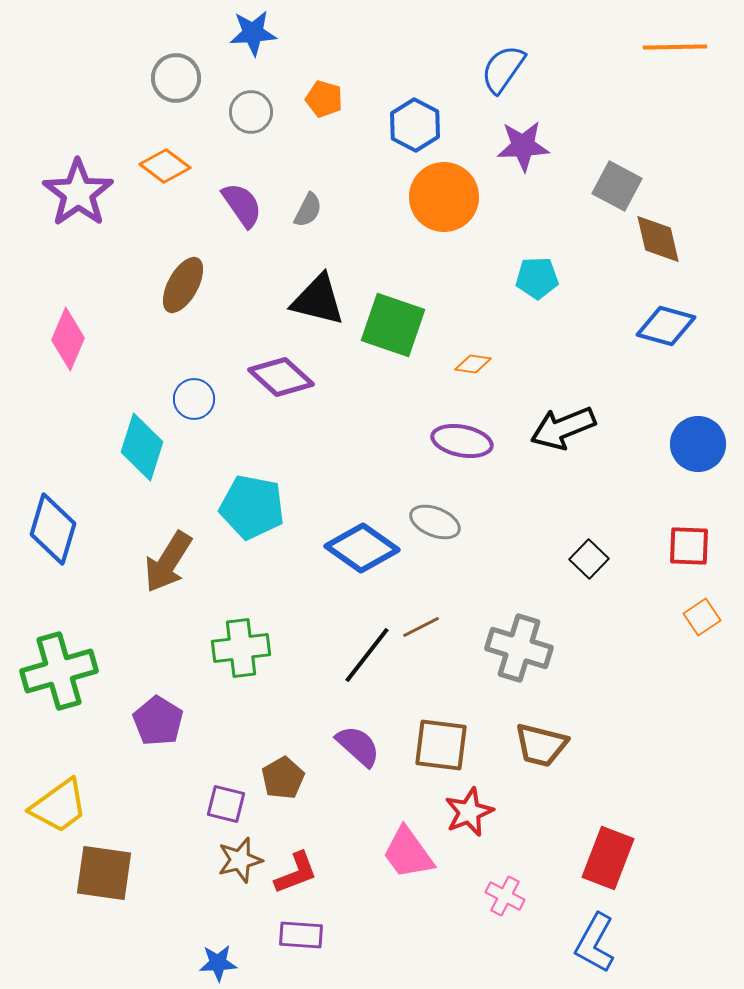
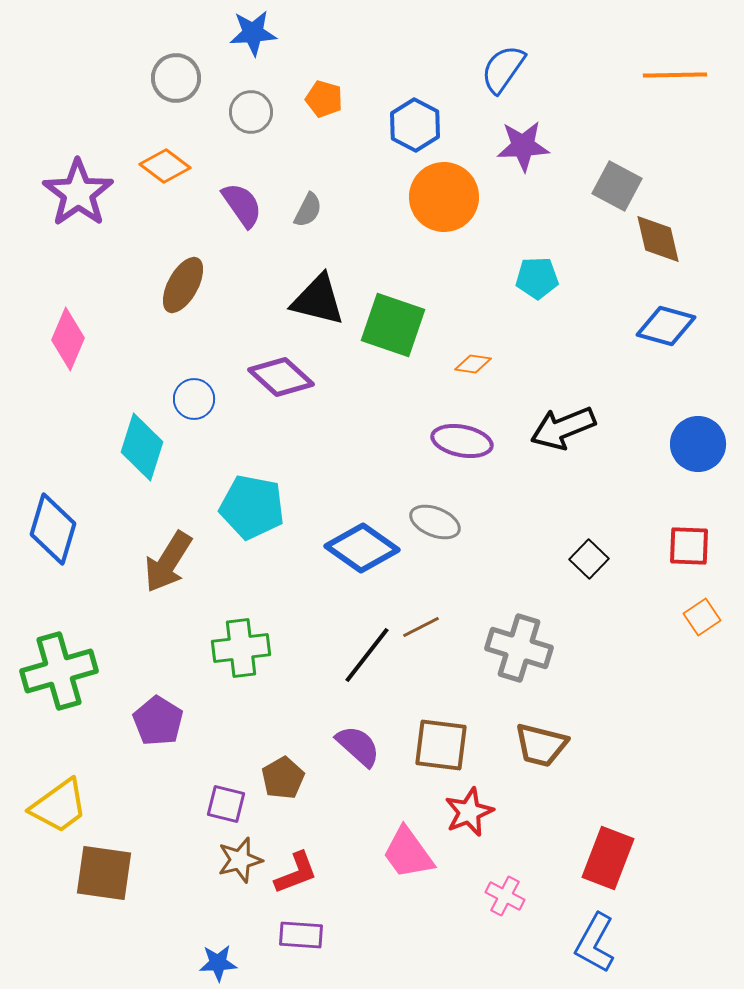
orange line at (675, 47): moved 28 px down
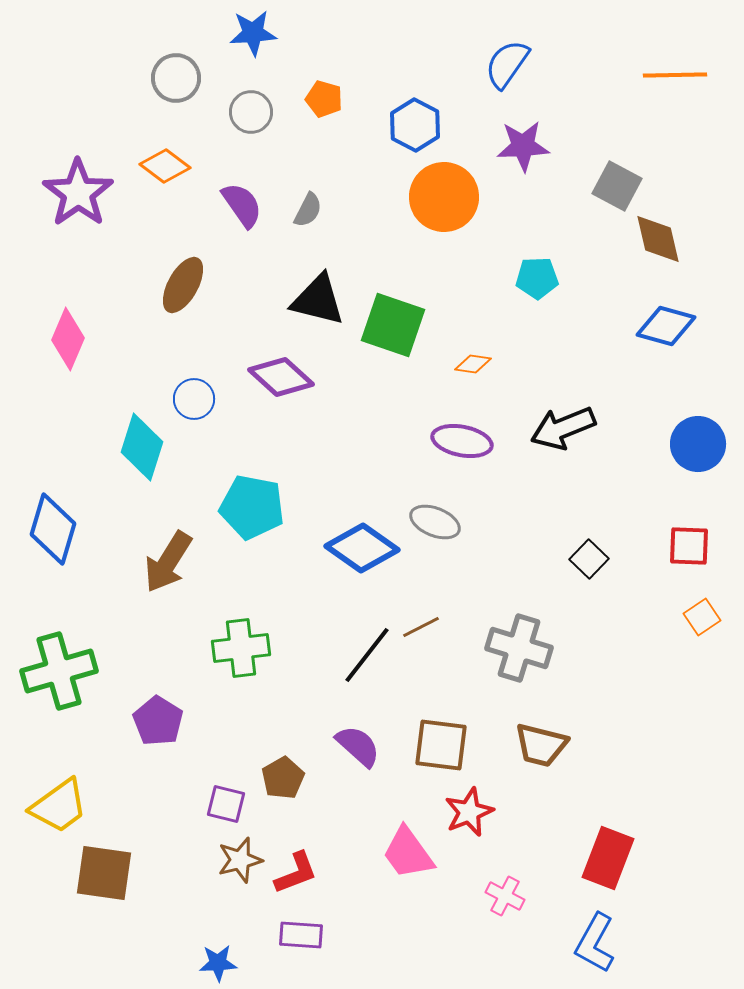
blue semicircle at (503, 69): moved 4 px right, 5 px up
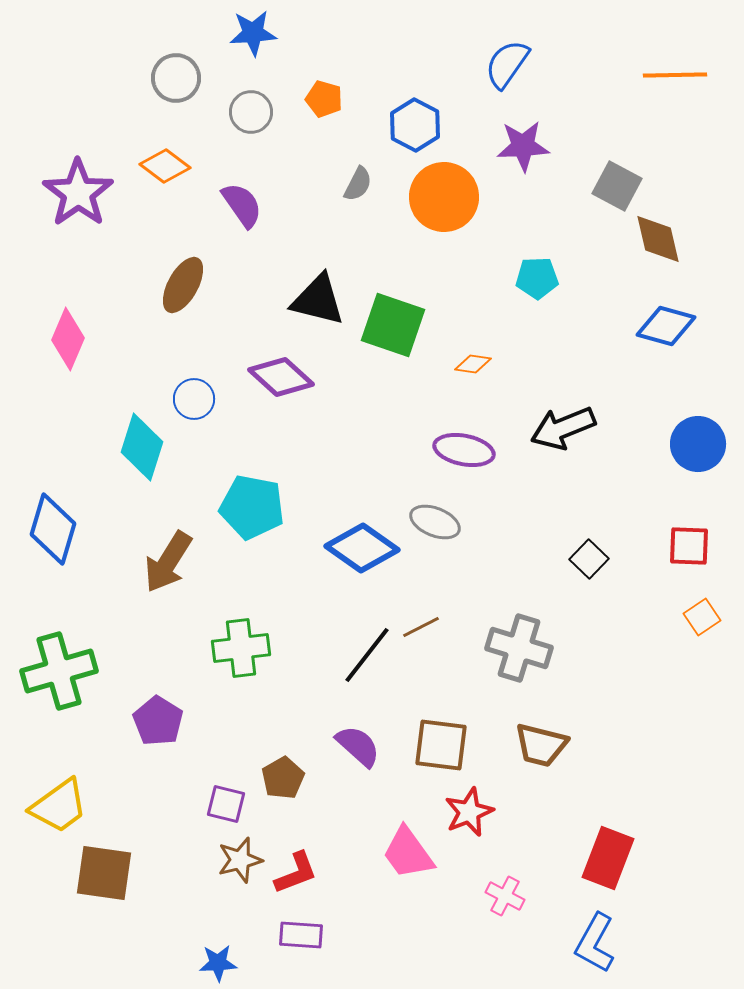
gray semicircle at (308, 210): moved 50 px right, 26 px up
purple ellipse at (462, 441): moved 2 px right, 9 px down
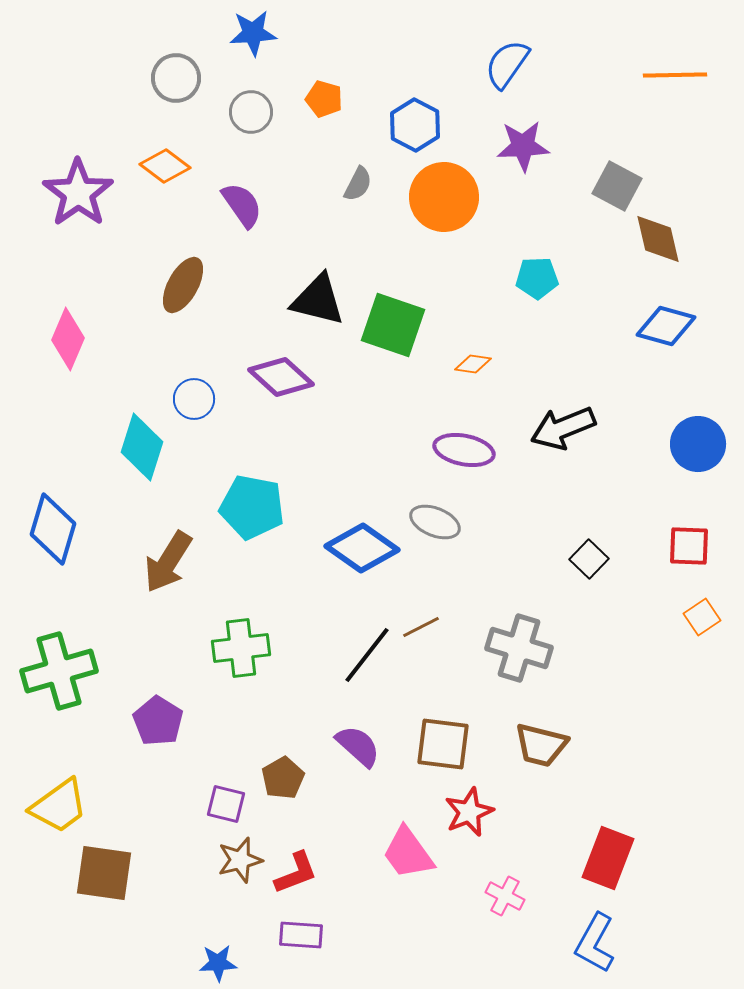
brown square at (441, 745): moved 2 px right, 1 px up
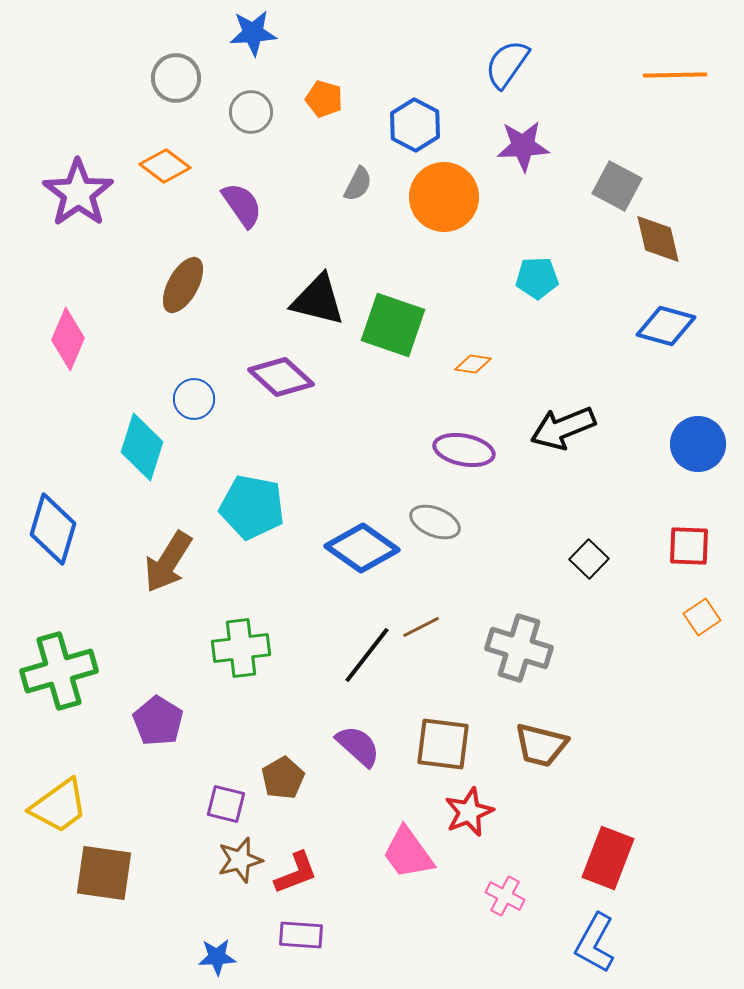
blue star at (218, 963): moved 1 px left, 6 px up
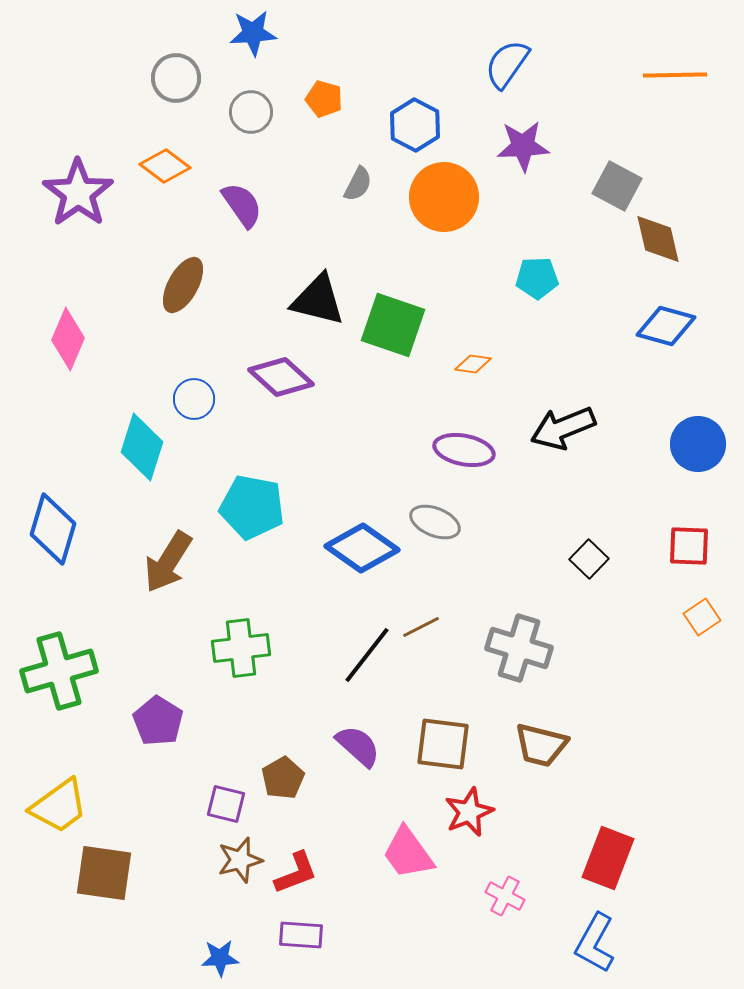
blue star at (217, 957): moved 3 px right, 1 px down
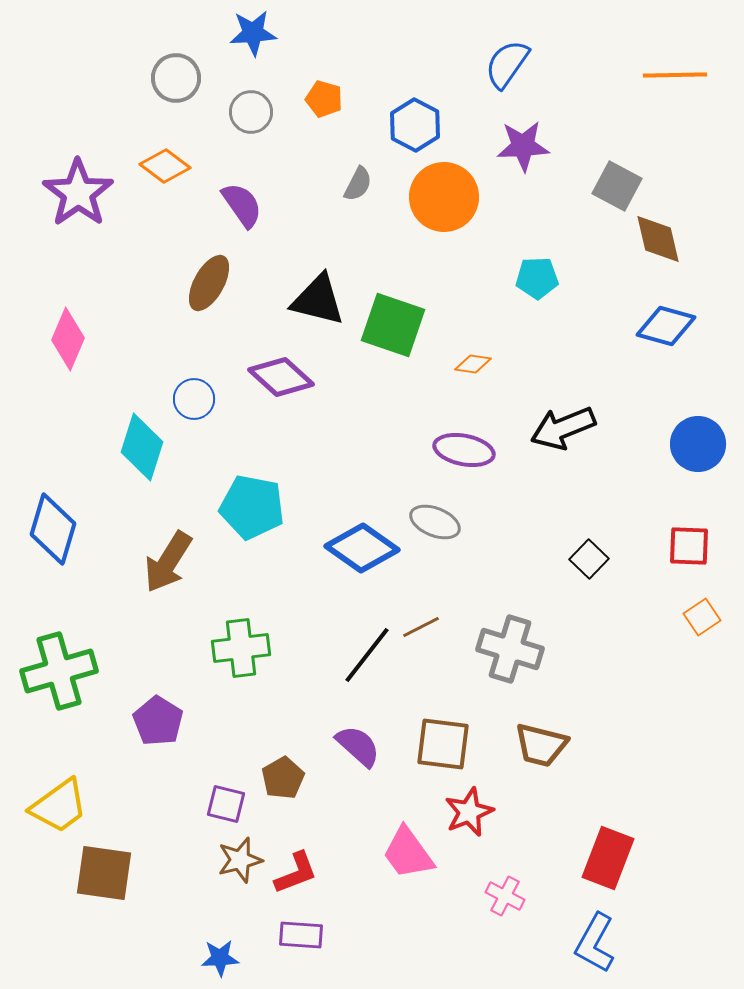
brown ellipse at (183, 285): moved 26 px right, 2 px up
gray cross at (519, 648): moved 9 px left, 1 px down
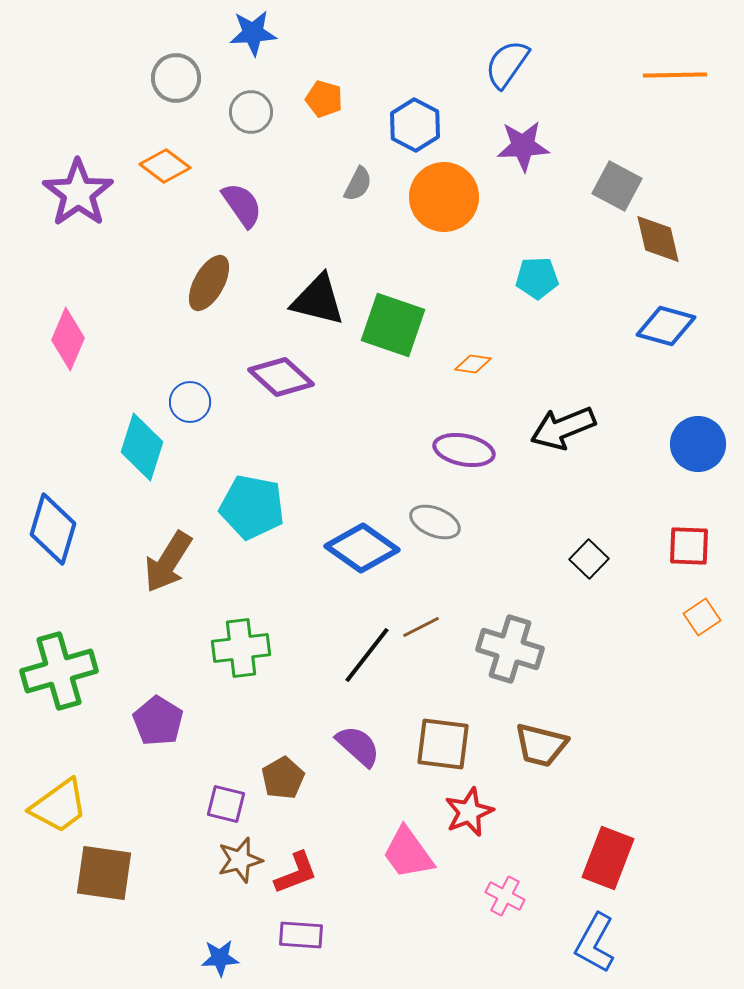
blue circle at (194, 399): moved 4 px left, 3 px down
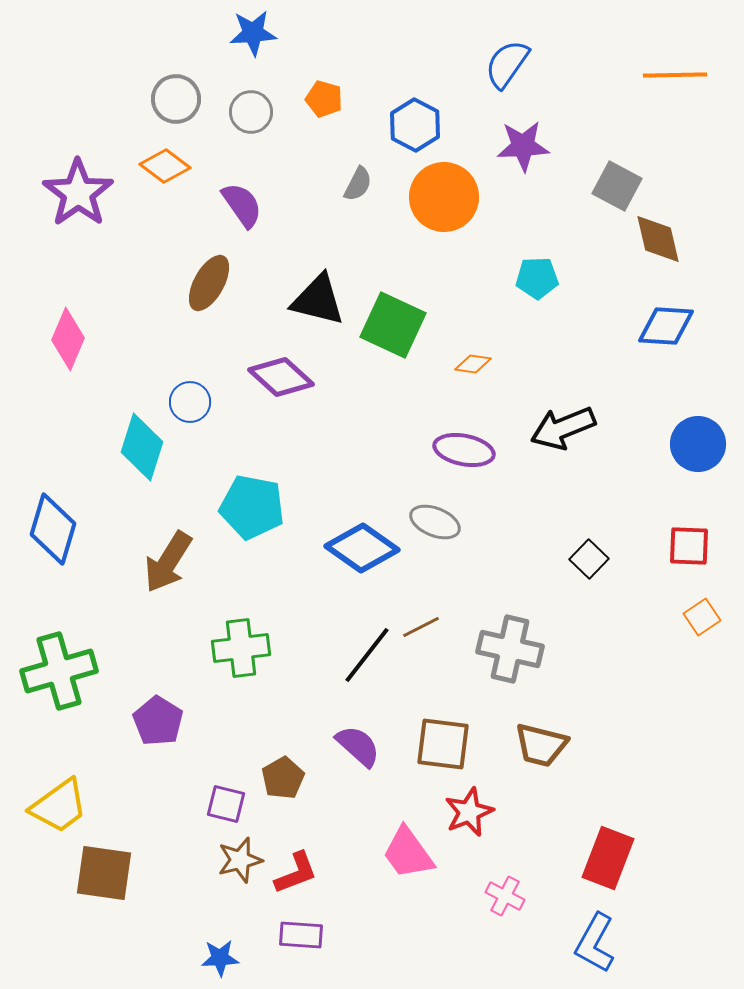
gray circle at (176, 78): moved 21 px down
green square at (393, 325): rotated 6 degrees clockwise
blue diamond at (666, 326): rotated 12 degrees counterclockwise
gray cross at (510, 649): rotated 4 degrees counterclockwise
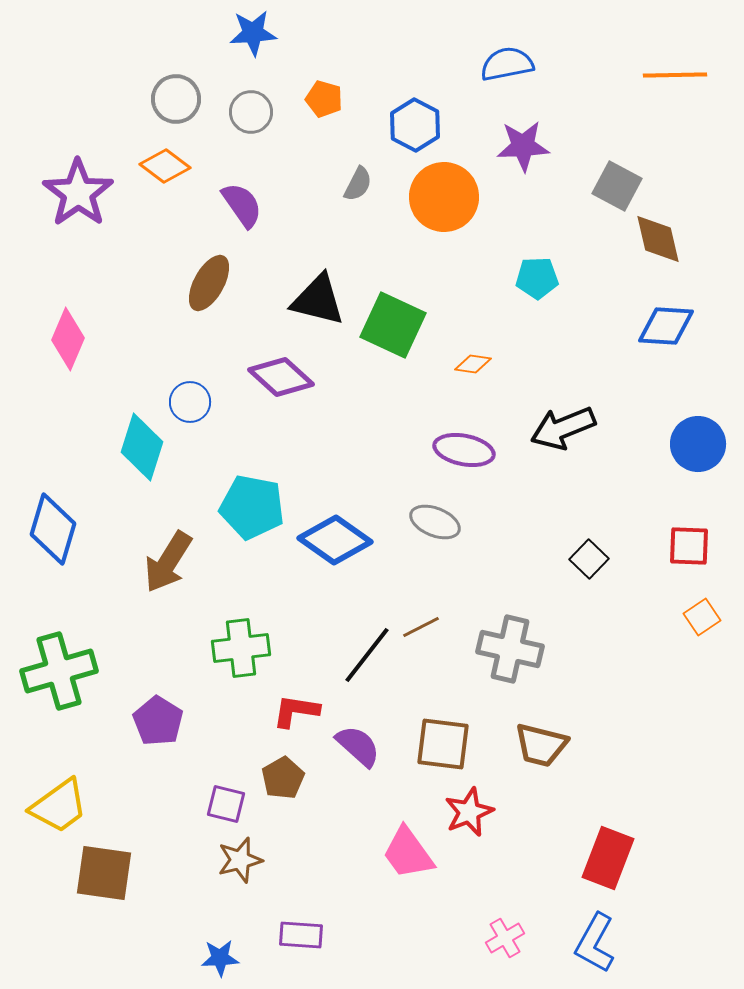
blue semicircle at (507, 64): rotated 44 degrees clockwise
blue diamond at (362, 548): moved 27 px left, 8 px up
red L-shape at (296, 873): moved 162 px up; rotated 150 degrees counterclockwise
pink cross at (505, 896): moved 42 px down; rotated 33 degrees clockwise
